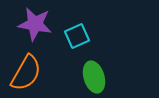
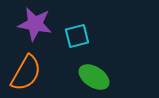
cyan square: rotated 10 degrees clockwise
green ellipse: rotated 40 degrees counterclockwise
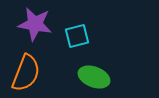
orange semicircle: rotated 9 degrees counterclockwise
green ellipse: rotated 12 degrees counterclockwise
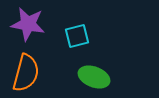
purple star: moved 7 px left
orange semicircle: rotated 6 degrees counterclockwise
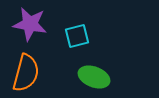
purple star: moved 2 px right
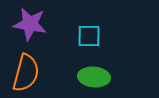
cyan square: moved 12 px right; rotated 15 degrees clockwise
green ellipse: rotated 16 degrees counterclockwise
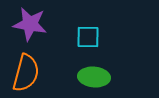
cyan square: moved 1 px left, 1 px down
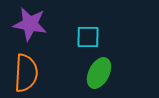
orange semicircle: rotated 12 degrees counterclockwise
green ellipse: moved 5 px right, 4 px up; rotated 68 degrees counterclockwise
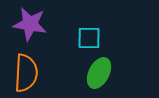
cyan square: moved 1 px right, 1 px down
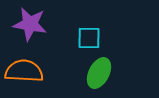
orange semicircle: moved 2 px left, 2 px up; rotated 90 degrees counterclockwise
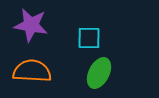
purple star: moved 1 px right, 1 px down
orange semicircle: moved 8 px right
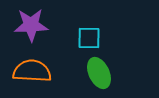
purple star: rotated 12 degrees counterclockwise
green ellipse: rotated 52 degrees counterclockwise
